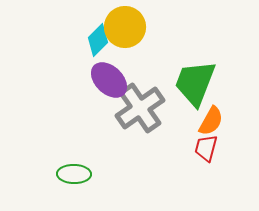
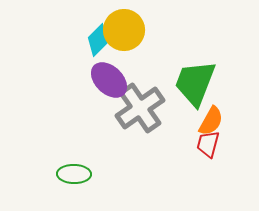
yellow circle: moved 1 px left, 3 px down
red trapezoid: moved 2 px right, 4 px up
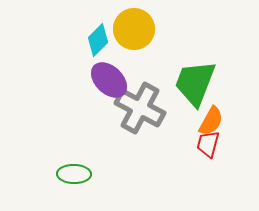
yellow circle: moved 10 px right, 1 px up
gray cross: rotated 27 degrees counterclockwise
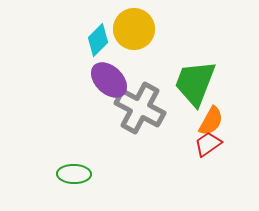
red trapezoid: rotated 40 degrees clockwise
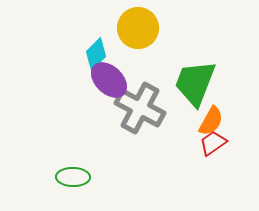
yellow circle: moved 4 px right, 1 px up
cyan diamond: moved 2 px left, 14 px down
red trapezoid: moved 5 px right, 1 px up
green ellipse: moved 1 px left, 3 px down
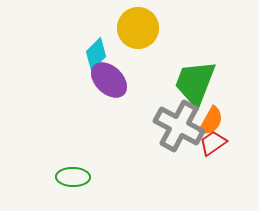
gray cross: moved 39 px right, 18 px down
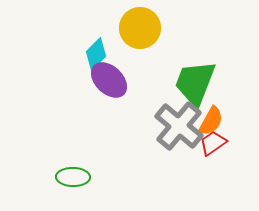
yellow circle: moved 2 px right
gray cross: rotated 12 degrees clockwise
